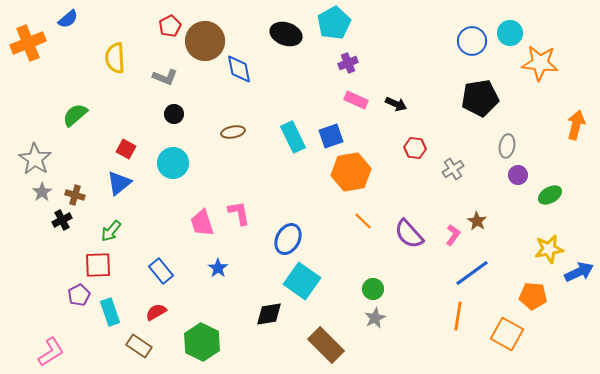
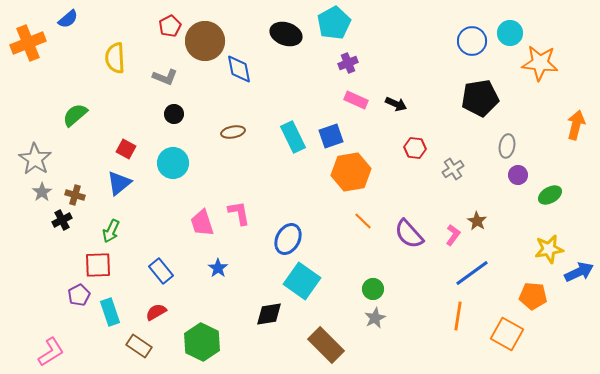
green arrow at (111, 231): rotated 15 degrees counterclockwise
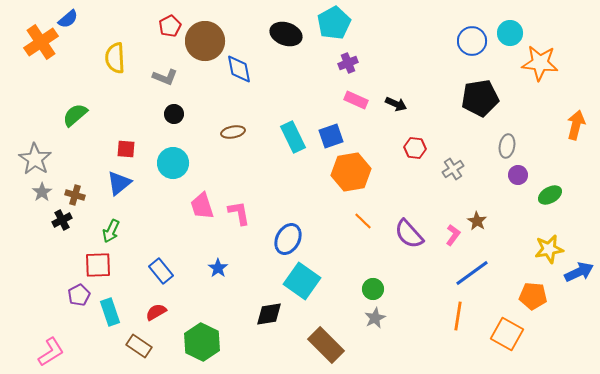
orange cross at (28, 43): moved 13 px right, 1 px up; rotated 12 degrees counterclockwise
red square at (126, 149): rotated 24 degrees counterclockwise
pink trapezoid at (202, 223): moved 17 px up
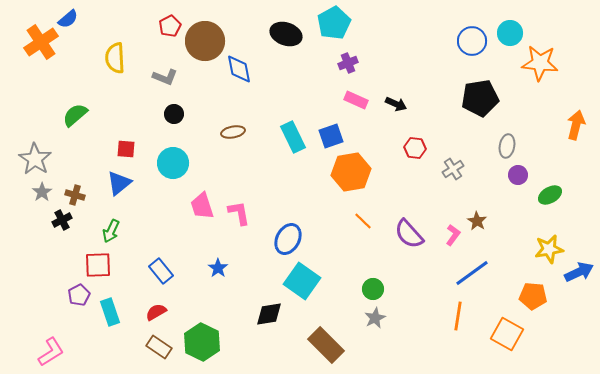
brown rectangle at (139, 346): moved 20 px right, 1 px down
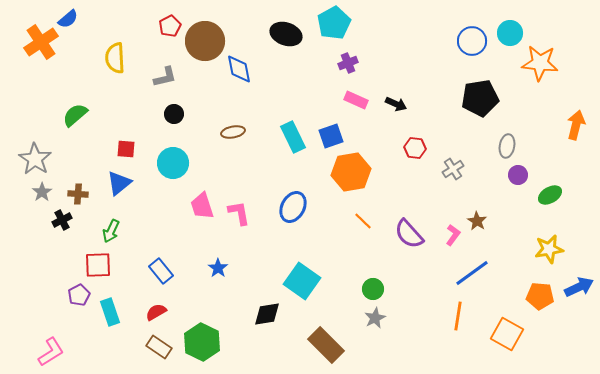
gray L-shape at (165, 77): rotated 35 degrees counterclockwise
brown cross at (75, 195): moved 3 px right, 1 px up; rotated 12 degrees counterclockwise
blue ellipse at (288, 239): moved 5 px right, 32 px up
blue arrow at (579, 272): moved 15 px down
orange pentagon at (533, 296): moved 7 px right
black diamond at (269, 314): moved 2 px left
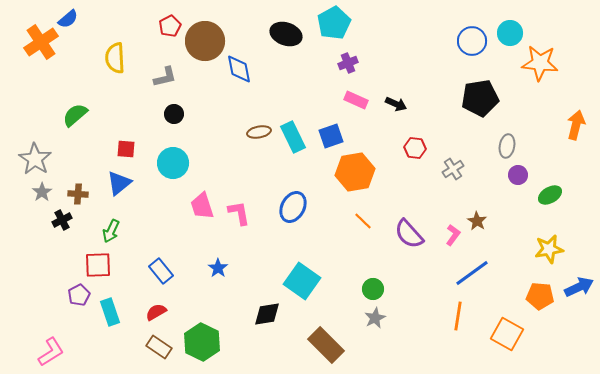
brown ellipse at (233, 132): moved 26 px right
orange hexagon at (351, 172): moved 4 px right
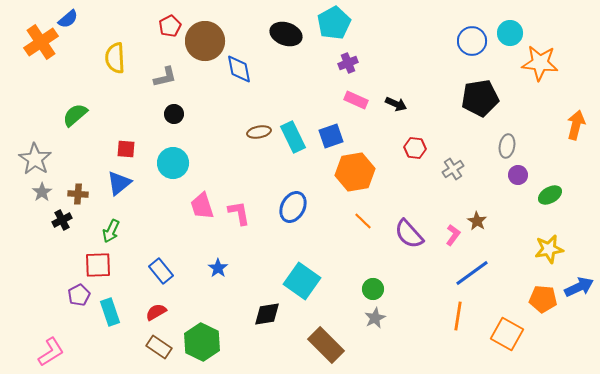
orange pentagon at (540, 296): moved 3 px right, 3 px down
